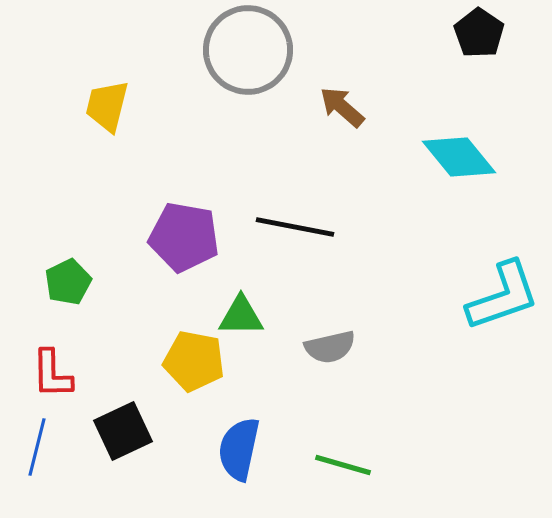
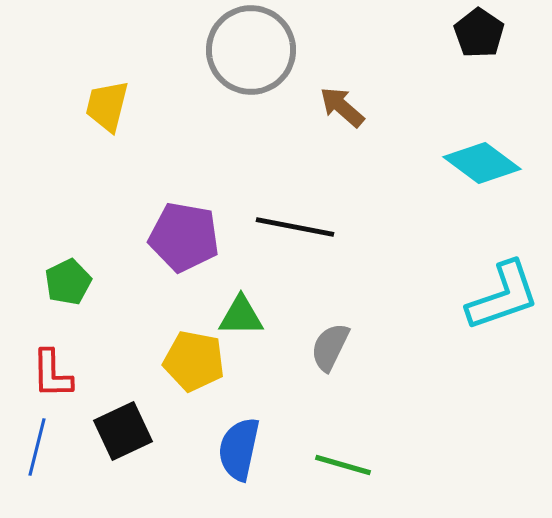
gray circle: moved 3 px right
cyan diamond: moved 23 px right, 6 px down; rotated 14 degrees counterclockwise
gray semicircle: rotated 129 degrees clockwise
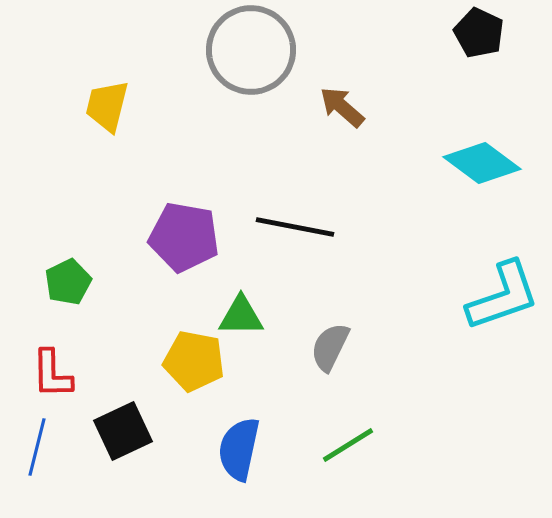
black pentagon: rotated 9 degrees counterclockwise
green line: moved 5 px right, 20 px up; rotated 48 degrees counterclockwise
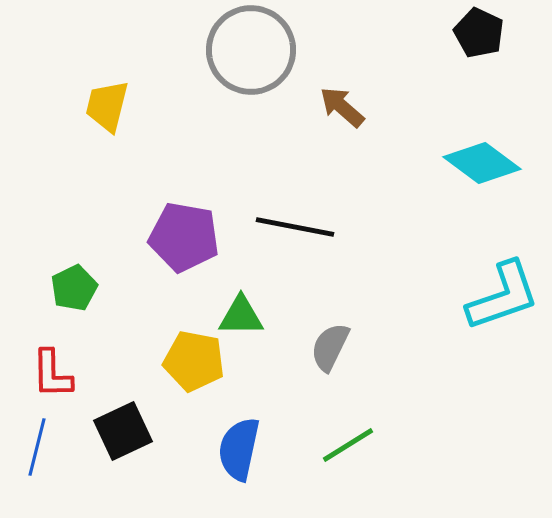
green pentagon: moved 6 px right, 6 px down
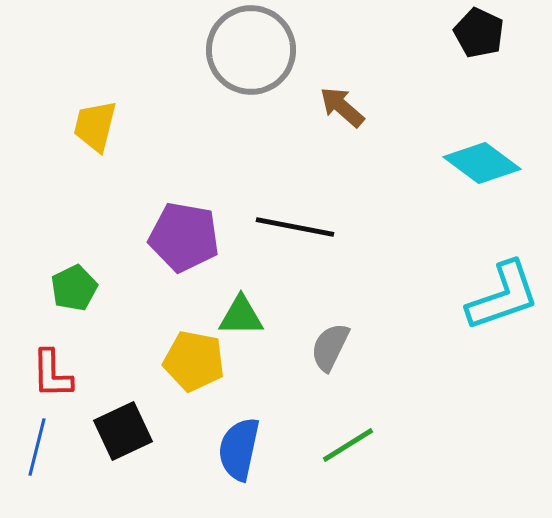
yellow trapezoid: moved 12 px left, 20 px down
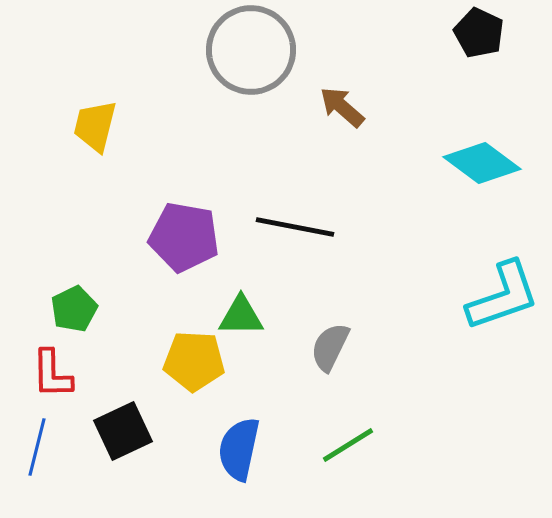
green pentagon: moved 21 px down
yellow pentagon: rotated 8 degrees counterclockwise
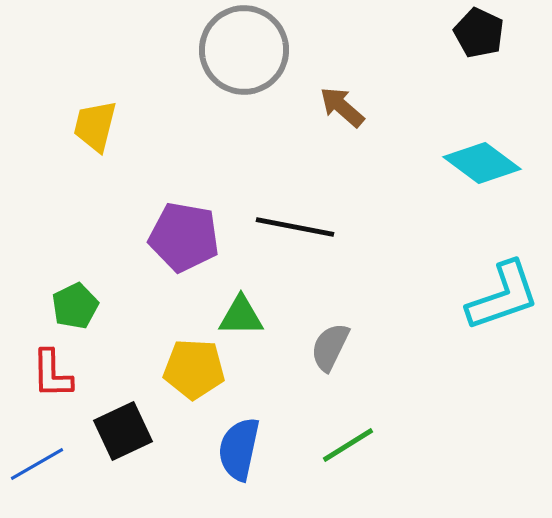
gray circle: moved 7 px left
green pentagon: moved 1 px right, 3 px up
yellow pentagon: moved 8 px down
blue line: moved 17 px down; rotated 46 degrees clockwise
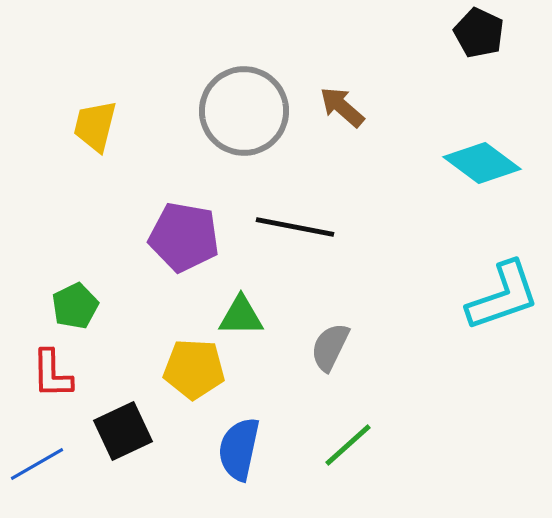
gray circle: moved 61 px down
green line: rotated 10 degrees counterclockwise
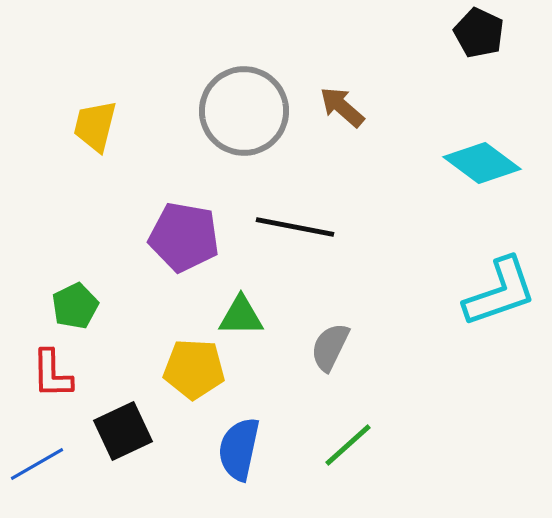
cyan L-shape: moved 3 px left, 4 px up
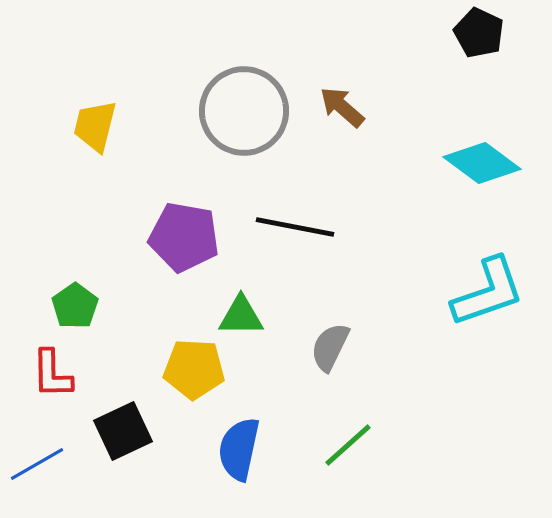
cyan L-shape: moved 12 px left
green pentagon: rotated 9 degrees counterclockwise
